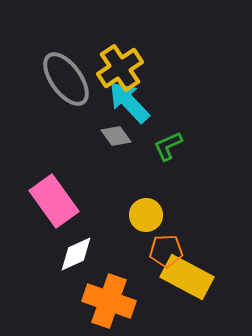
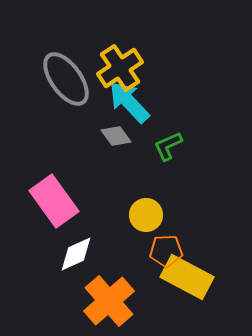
orange cross: rotated 30 degrees clockwise
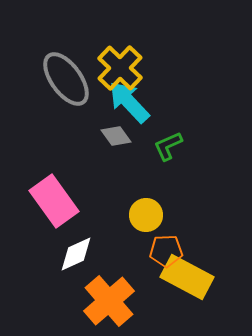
yellow cross: rotated 12 degrees counterclockwise
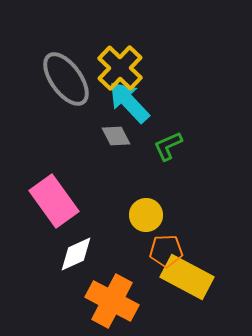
gray diamond: rotated 8 degrees clockwise
orange cross: moved 3 px right; rotated 21 degrees counterclockwise
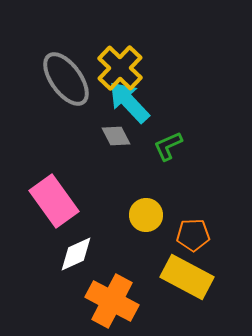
orange pentagon: moved 27 px right, 16 px up
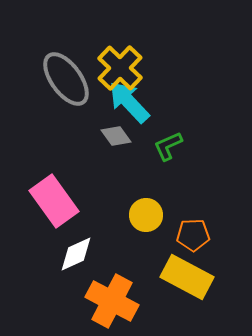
gray diamond: rotated 8 degrees counterclockwise
